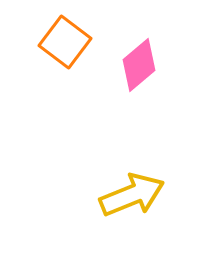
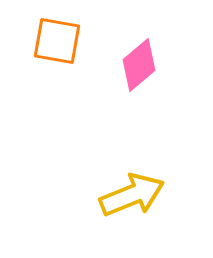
orange square: moved 8 px left, 1 px up; rotated 27 degrees counterclockwise
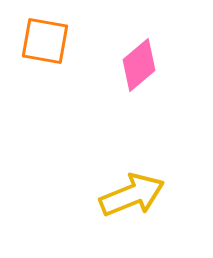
orange square: moved 12 px left
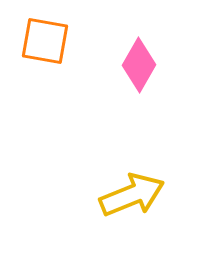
pink diamond: rotated 20 degrees counterclockwise
